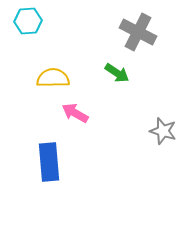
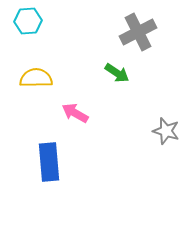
gray cross: rotated 36 degrees clockwise
yellow semicircle: moved 17 px left
gray star: moved 3 px right
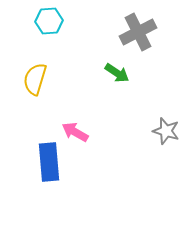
cyan hexagon: moved 21 px right
yellow semicircle: moved 1 px left, 1 px down; rotated 72 degrees counterclockwise
pink arrow: moved 19 px down
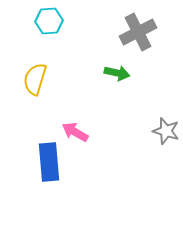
green arrow: rotated 20 degrees counterclockwise
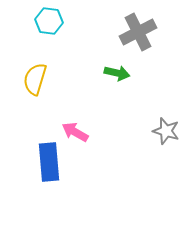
cyan hexagon: rotated 12 degrees clockwise
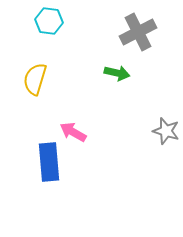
pink arrow: moved 2 px left
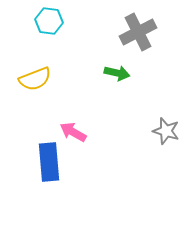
yellow semicircle: rotated 128 degrees counterclockwise
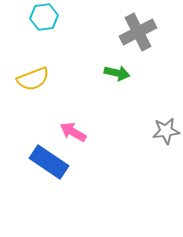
cyan hexagon: moved 5 px left, 4 px up; rotated 16 degrees counterclockwise
yellow semicircle: moved 2 px left
gray star: rotated 24 degrees counterclockwise
blue rectangle: rotated 51 degrees counterclockwise
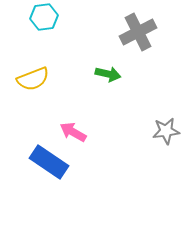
green arrow: moved 9 px left, 1 px down
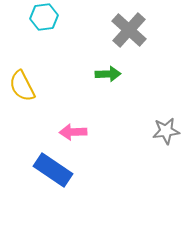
gray cross: moved 9 px left, 2 px up; rotated 21 degrees counterclockwise
green arrow: rotated 15 degrees counterclockwise
yellow semicircle: moved 11 px left, 7 px down; rotated 84 degrees clockwise
pink arrow: rotated 32 degrees counterclockwise
blue rectangle: moved 4 px right, 8 px down
